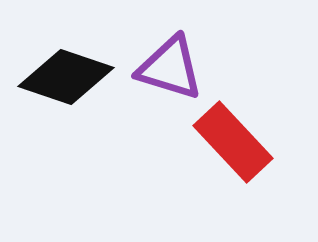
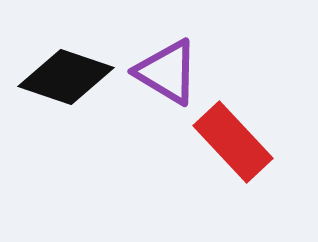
purple triangle: moved 3 px left, 4 px down; rotated 14 degrees clockwise
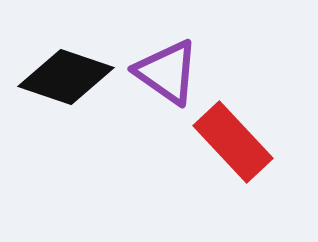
purple triangle: rotated 4 degrees clockwise
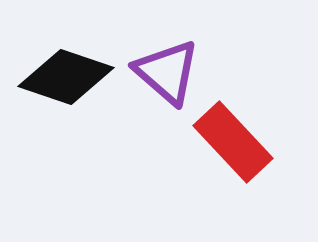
purple triangle: rotated 6 degrees clockwise
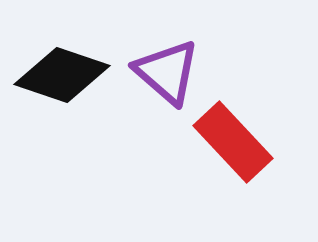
black diamond: moved 4 px left, 2 px up
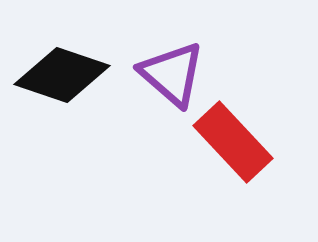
purple triangle: moved 5 px right, 2 px down
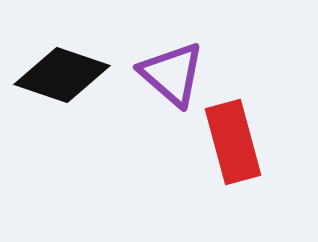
red rectangle: rotated 28 degrees clockwise
